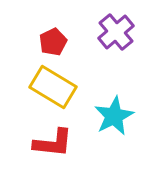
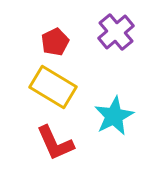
red pentagon: moved 2 px right
red L-shape: moved 2 px right; rotated 60 degrees clockwise
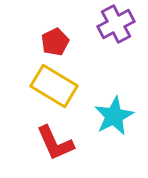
purple cross: moved 8 px up; rotated 12 degrees clockwise
yellow rectangle: moved 1 px right, 1 px up
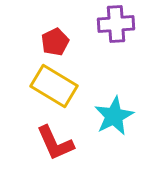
purple cross: rotated 24 degrees clockwise
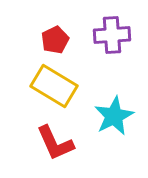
purple cross: moved 4 px left, 11 px down
red pentagon: moved 2 px up
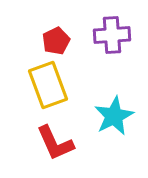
red pentagon: moved 1 px right, 1 px down
yellow rectangle: moved 6 px left, 1 px up; rotated 39 degrees clockwise
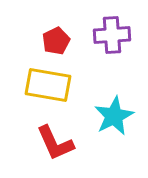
yellow rectangle: rotated 60 degrees counterclockwise
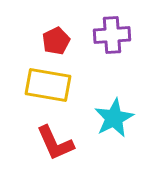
cyan star: moved 2 px down
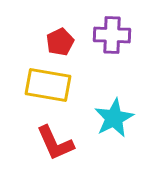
purple cross: rotated 6 degrees clockwise
red pentagon: moved 4 px right, 1 px down
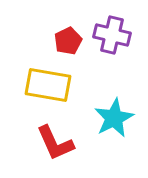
purple cross: rotated 12 degrees clockwise
red pentagon: moved 8 px right, 1 px up
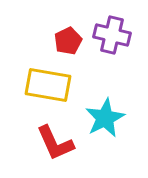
cyan star: moved 9 px left
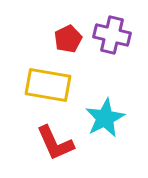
red pentagon: moved 2 px up
